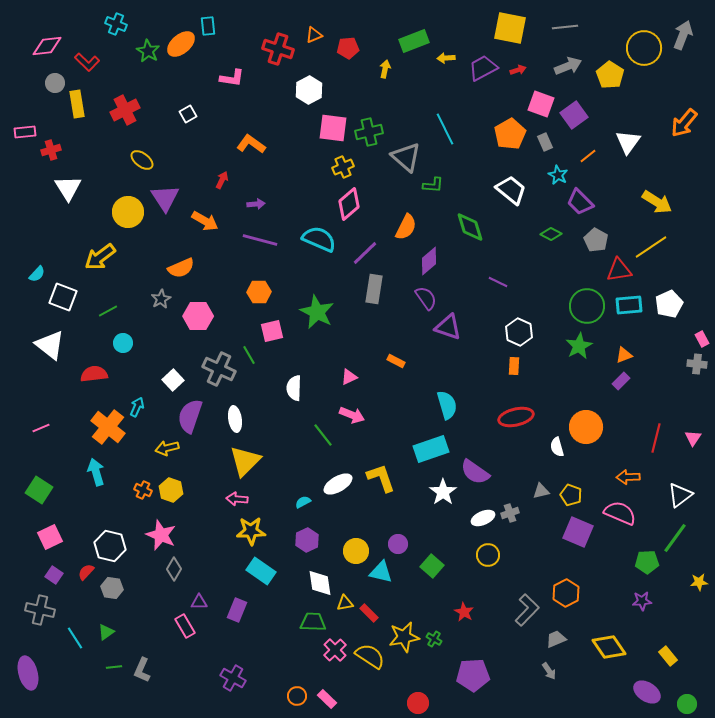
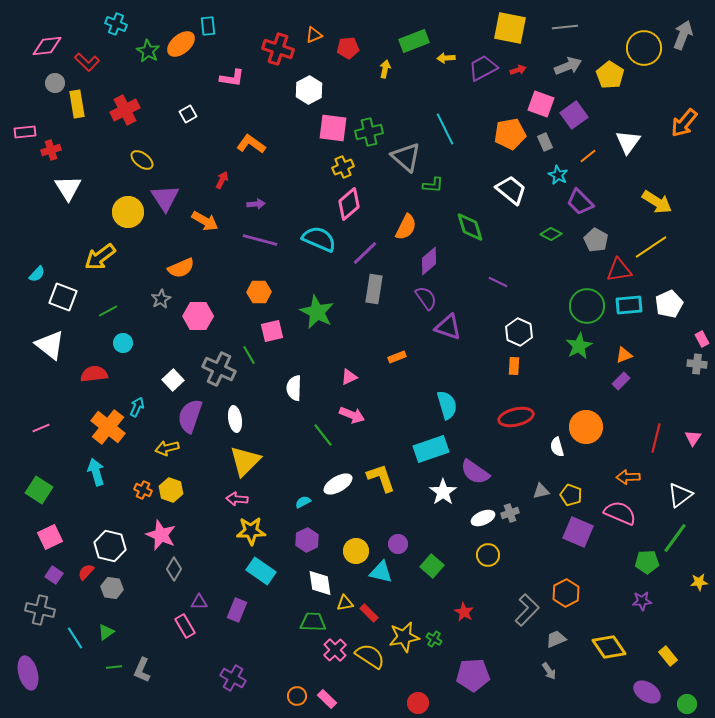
orange pentagon at (510, 134): rotated 20 degrees clockwise
orange rectangle at (396, 361): moved 1 px right, 4 px up; rotated 48 degrees counterclockwise
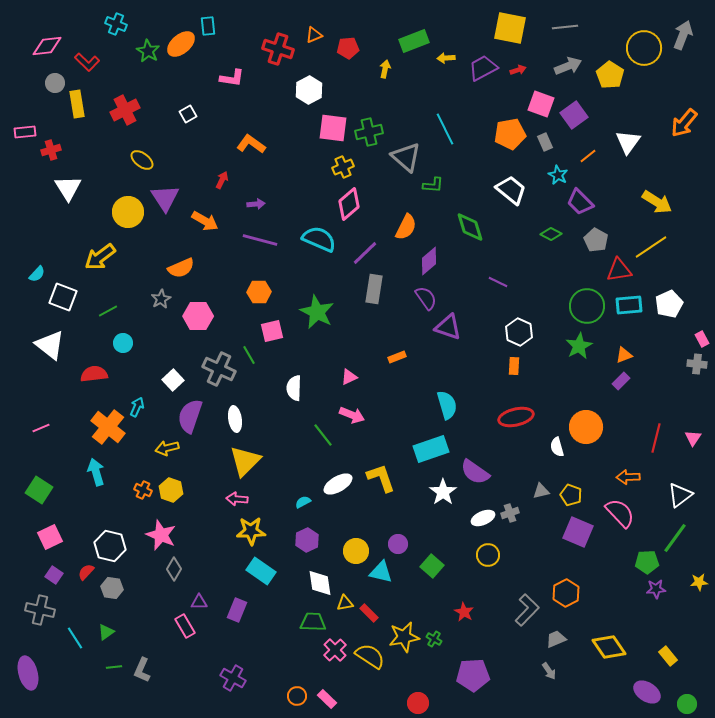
pink semicircle at (620, 513): rotated 24 degrees clockwise
purple star at (642, 601): moved 14 px right, 12 px up
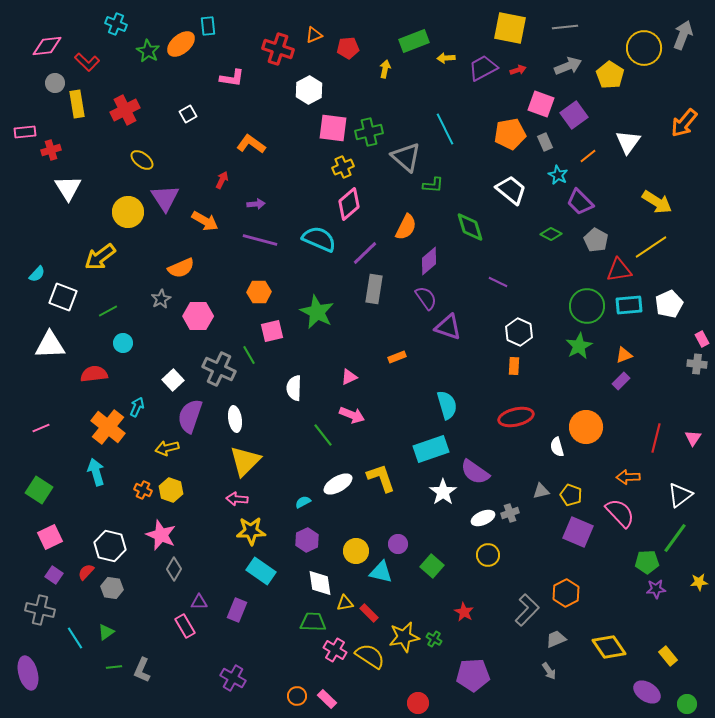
white triangle at (50, 345): rotated 40 degrees counterclockwise
pink cross at (335, 650): rotated 15 degrees counterclockwise
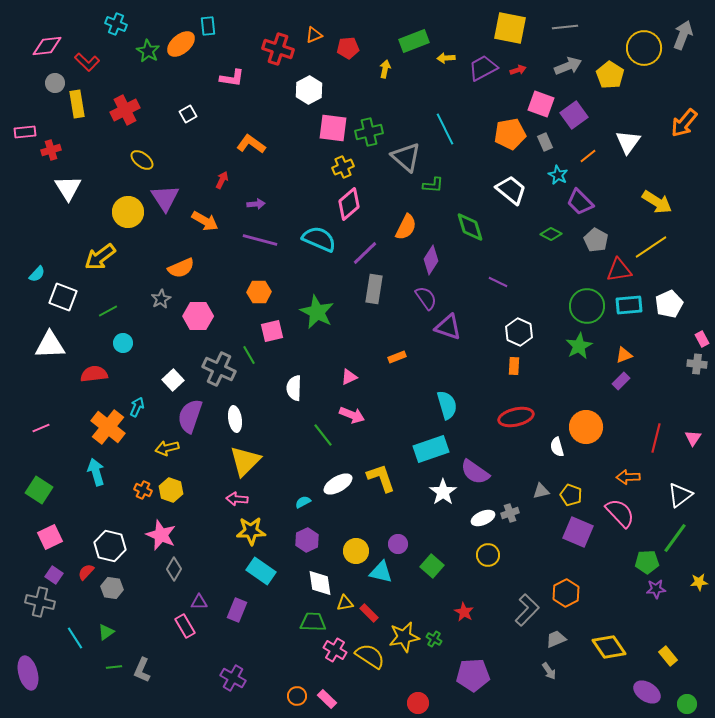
purple diamond at (429, 261): moved 2 px right, 1 px up; rotated 16 degrees counterclockwise
gray cross at (40, 610): moved 8 px up
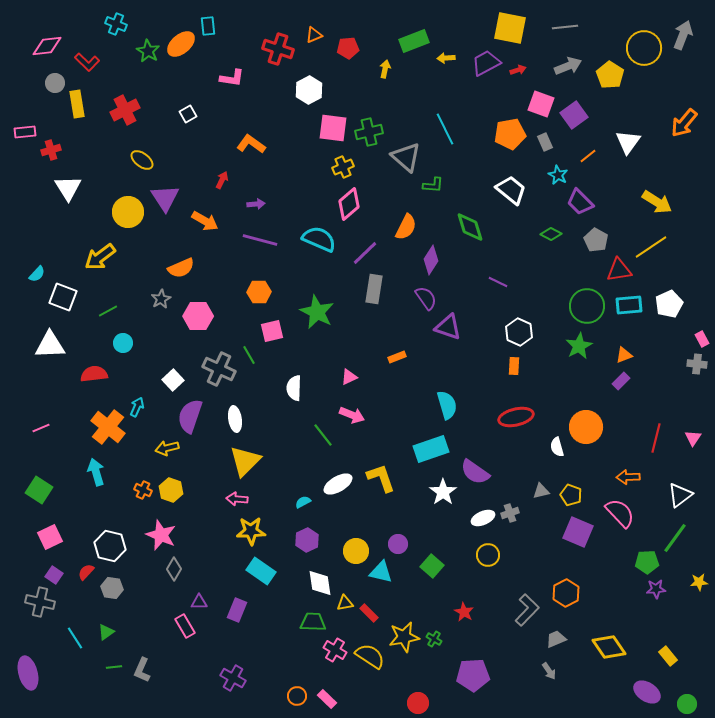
purple trapezoid at (483, 68): moved 3 px right, 5 px up
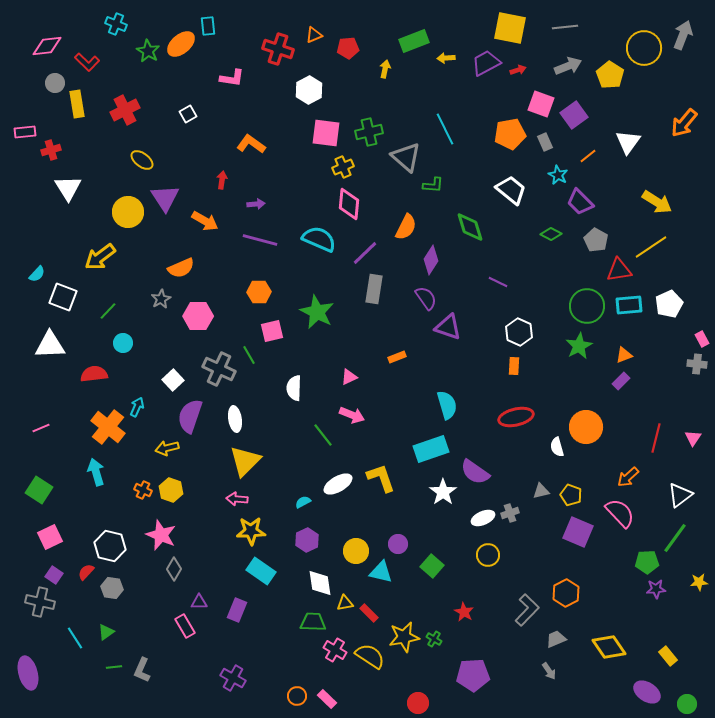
pink square at (333, 128): moved 7 px left, 5 px down
red arrow at (222, 180): rotated 18 degrees counterclockwise
pink diamond at (349, 204): rotated 44 degrees counterclockwise
green line at (108, 311): rotated 18 degrees counterclockwise
orange arrow at (628, 477): rotated 40 degrees counterclockwise
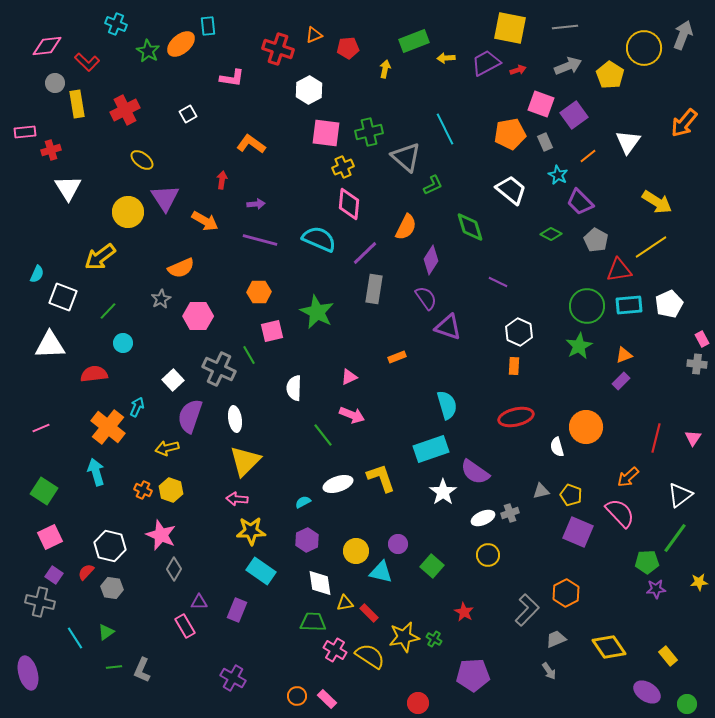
green L-shape at (433, 185): rotated 30 degrees counterclockwise
cyan semicircle at (37, 274): rotated 18 degrees counterclockwise
white ellipse at (338, 484): rotated 12 degrees clockwise
green square at (39, 490): moved 5 px right, 1 px down
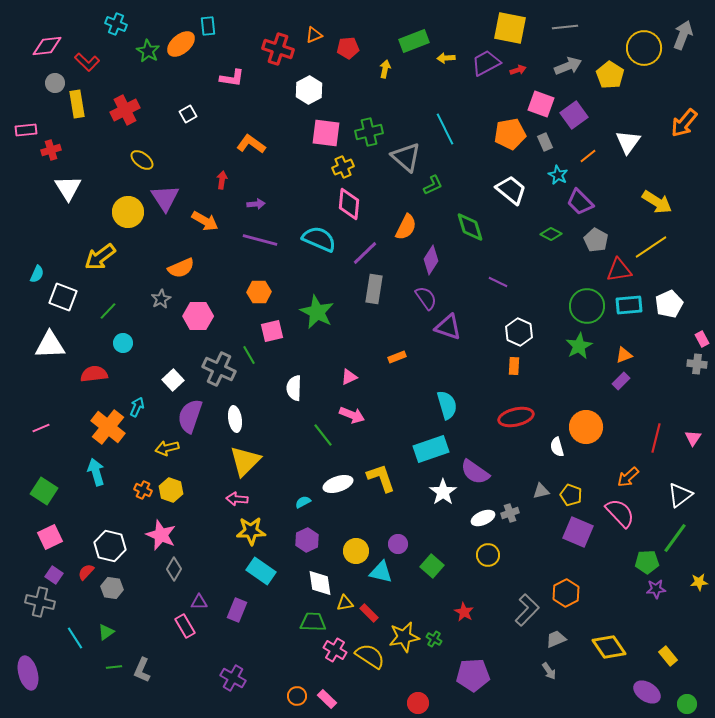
pink rectangle at (25, 132): moved 1 px right, 2 px up
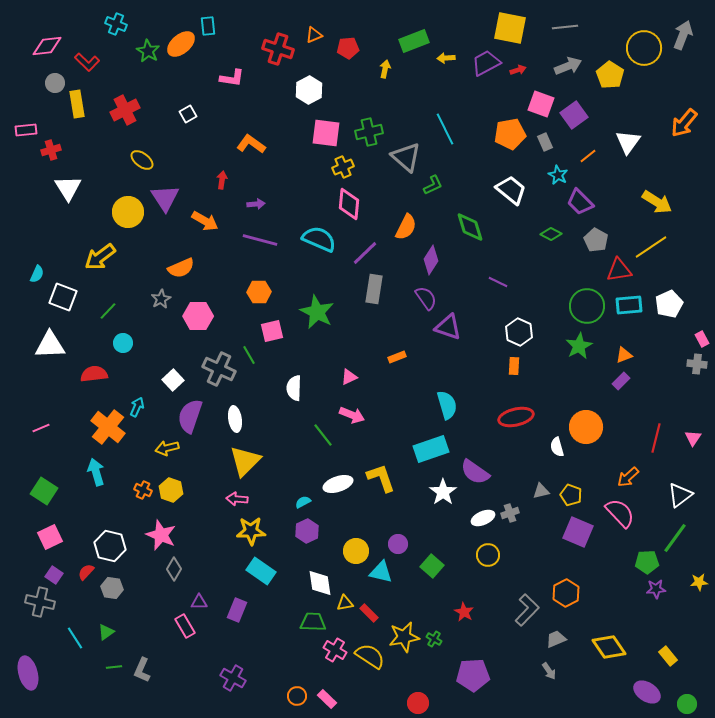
purple hexagon at (307, 540): moved 9 px up
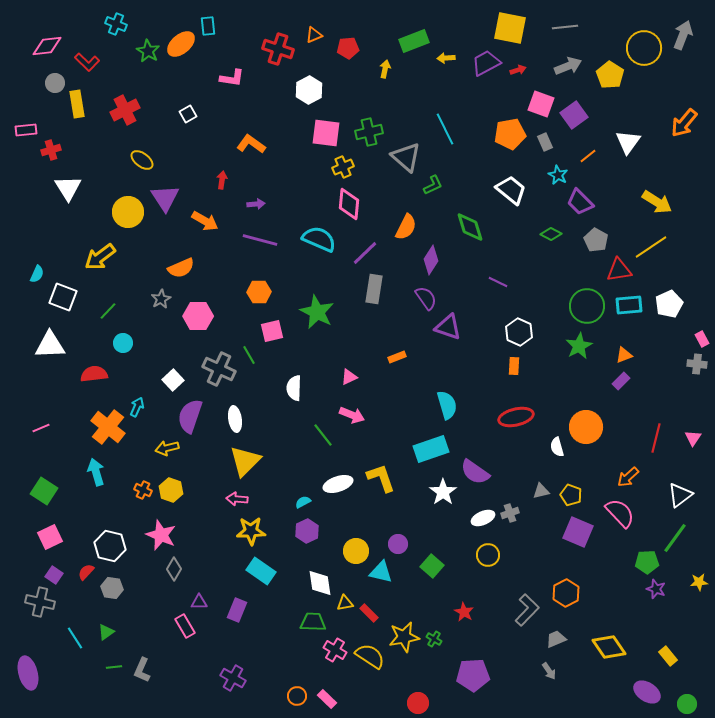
purple star at (656, 589): rotated 24 degrees clockwise
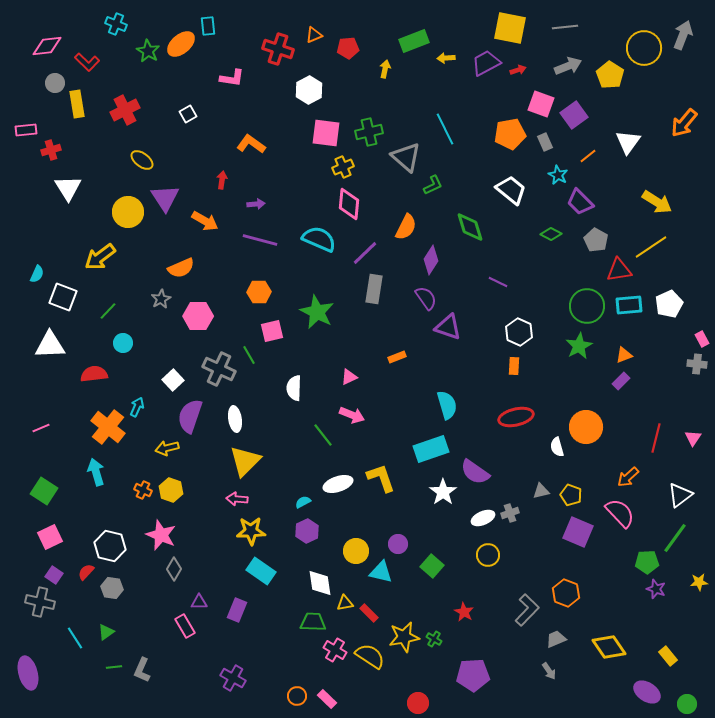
orange hexagon at (566, 593): rotated 12 degrees counterclockwise
